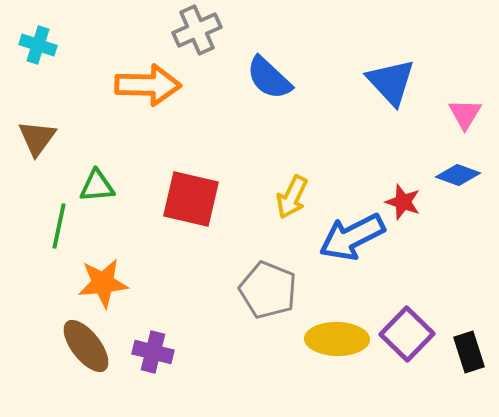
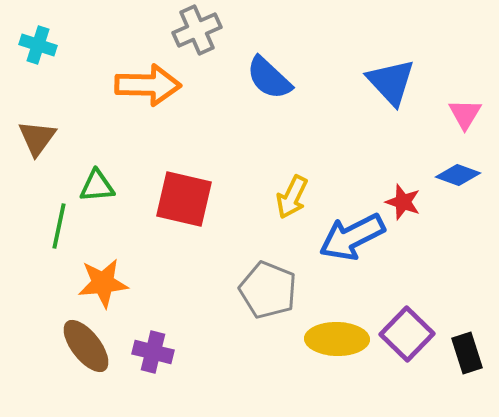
red square: moved 7 px left
black rectangle: moved 2 px left, 1 px down
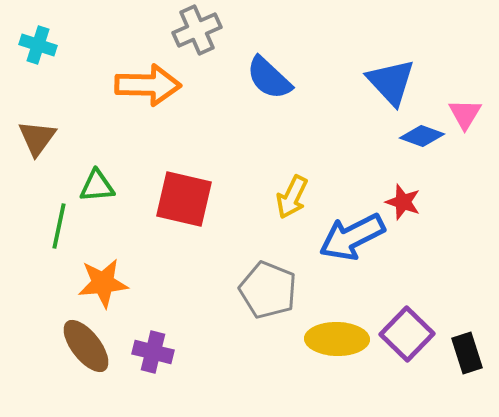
blue diamond: moved 36 px left, 39 px up
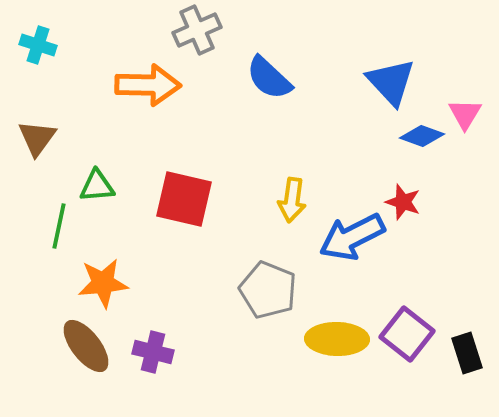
yellow arrow: moved 3 px down; rotated 18 degrees counterclockwise
purple square: rotated 6 degrees counterclockwise
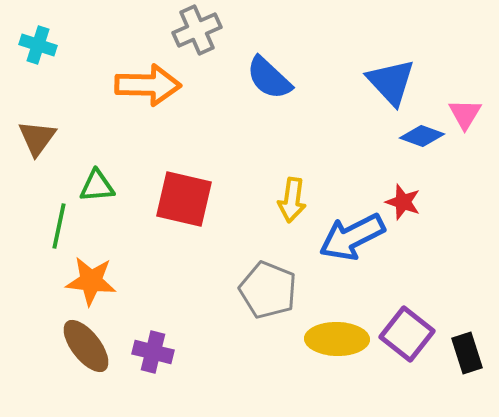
orange star: moved 12 px left, 2 px up; rotated 12 degrees clockwise
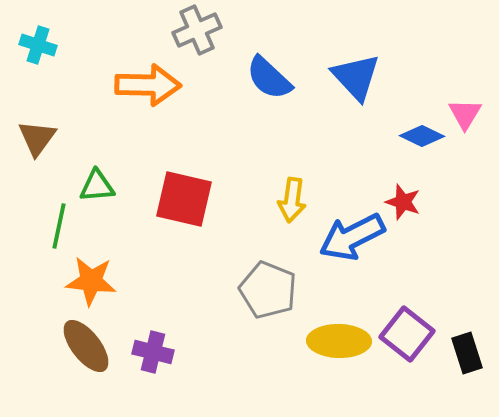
blue triangle: moved 35 px left, 5 px up
blue diamond: rotated 6 degrees clockwise
yellow ellipse: moved 2 px right, 2 px down
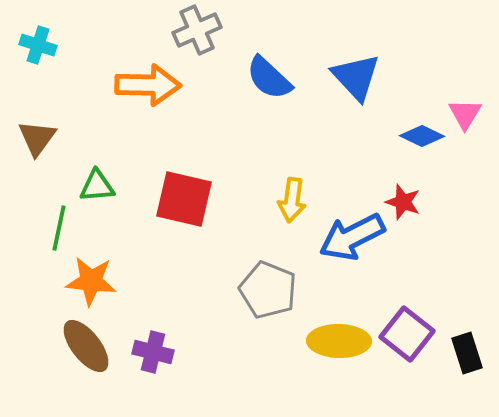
green line: moved 2 px down
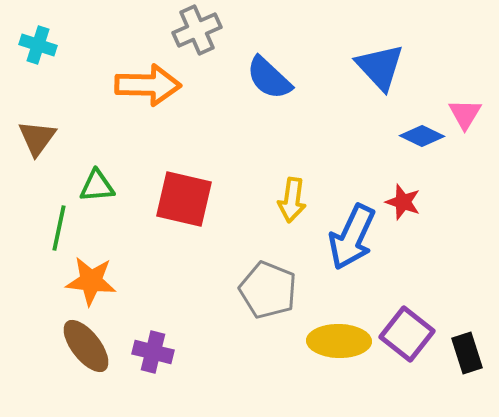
blue triangle: moved 24 px right, 10 px up
blue arrow: rotated 38 degrees counterclockwise
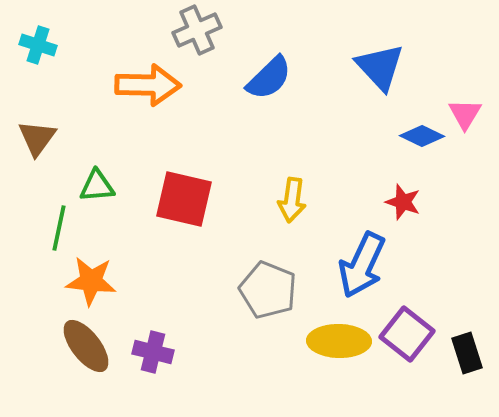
blue semicircle: rotated 87 degrees counterclockwise
blue arrow: moved 10 px right, 28 px down
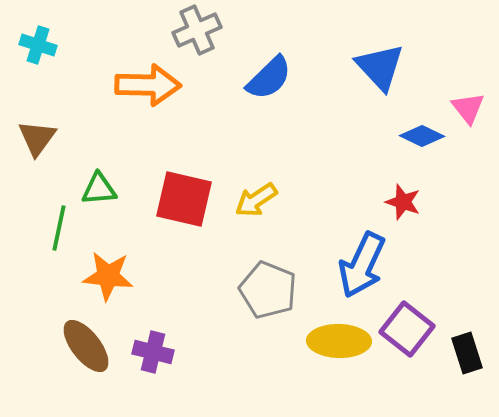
pink triangle: moved 3 px right, 6 px up; rotated 9 degrees counterclockwise
green triangle: moved 2 px right, 3 px down
yellow arrow: moved 36 px left; rotated 48 degrees clockwise
orange star: moved 17 px right, 5 px up
purple square: moved 5 px up
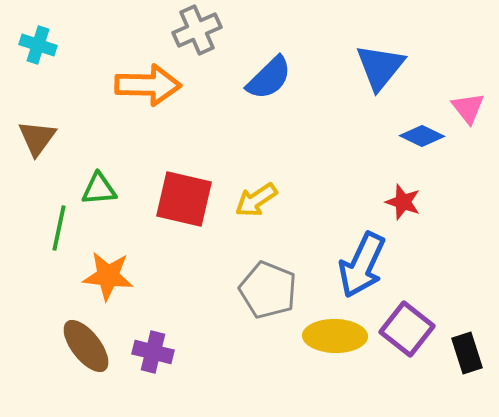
blue triangle: rotated 22 degrees clockwise
yellow ellipse: moved 4 px left, 5 px up
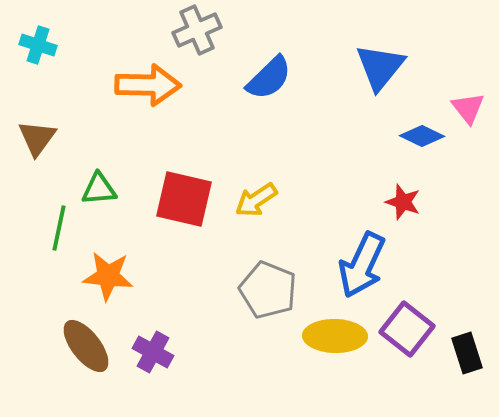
purple cross: rotated 15 degrees clockwise
